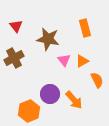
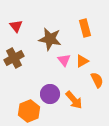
brown star: moved 2 px right
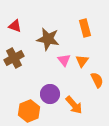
red triangle: moved 1 px left; rotated 32 degrees counterclockwise
brown star: moved 2 px left
orange triangle: rotated 24 degrees counterclockwise
orange arrow: moved 5 px down
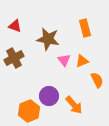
orange triangle: rotated 32 degrees clockwise
purple circle: moved 1 px left, 2 px down
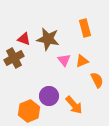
red triangle: moved 9 px right, 13 px down
